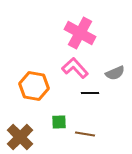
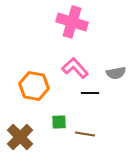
pink cross: moved 8 px left, 11 px up; rotated 12 degrees counterclockwise
gray semicircle: moved 1 px right; rotated 12 degrees clockwise
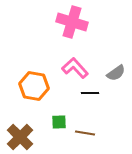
gray semicircle: rotated 24 degrees counterclockwise
brown line: moved 1 px up
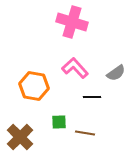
black line: moved 2 px right, 4 px down
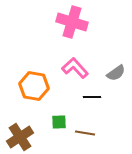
brown cross: rotated 12 degrees clockwise
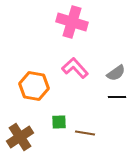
black line: moved 25 px right
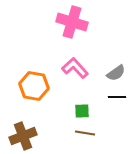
green square: moved 23 px right, 11 px up
brown cross: moved 3 px right, 1 px up; rotated 12 degrees clockwise
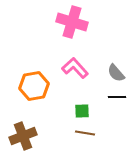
gray semicircle: rotated 84 degrees clockwise
orange hexagon: rotated 20 degrees counterclockwise
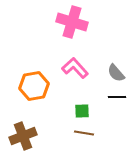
brown line: moved 1 px left
